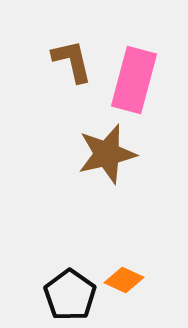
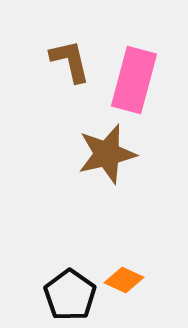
brown L-shape: moved 2 px left
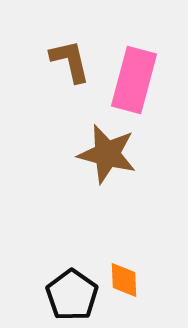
brown star: rotated 28 degrees clockwise
orange diamond: rotated 63 degrees clockwise
black pentagon: moved 2 px right
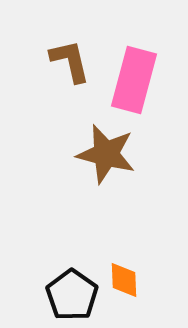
brown star: moved 1 px left
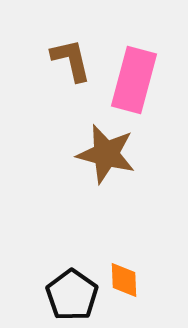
brown L-shape: moved 1 px right, 1 px up
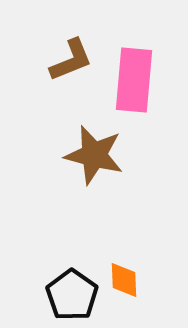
brown L-shape: rotated 81 degrees clockwise
pink rectangle: rotated 10 degrees counterclockwise
brown star: moved 12 px left, 1 px down
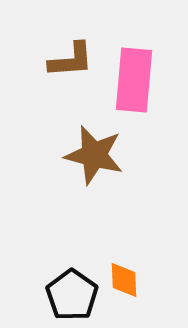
brown L-shape: rotated 18 degrees clockwise
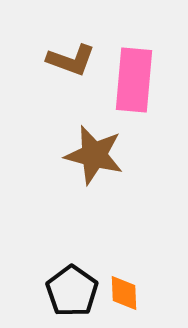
brown L-shape: rotated 24 degrees clockwise
orange diamond: moved 13 px down
black pentagon: moved 4 px up
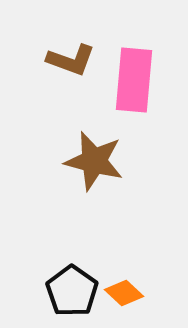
brown star: moved 6 px down
orange diamond: rotated 45 degrees counterclockwise
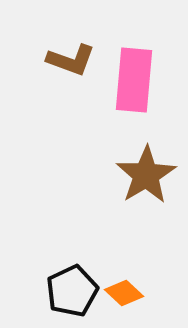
brown star: moved 52 px right, 14 px down; rotated 26 degrees clockwise
black pentagon: rotated 12 degrees clockwise
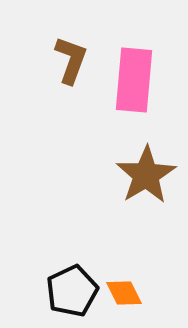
brown L-shape: rotated 90 degrees counterclockwise
orange diamond: rotated 21 degrees clockwise
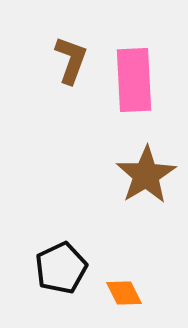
pink rectangle: rotated 8 degrees counterclockwise
black pentagon: moved 11 px left, 23 px up
